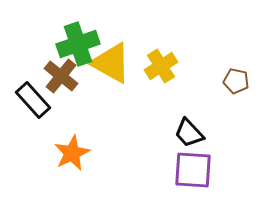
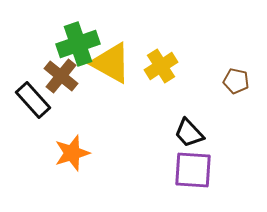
orange star: rotated 9 degrees clockwise
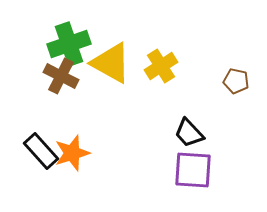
green cross: moved 9 px left
brown cross: rotated 12 degrees counterclockwise
black rectangle: moved 8 px right, 51 px down
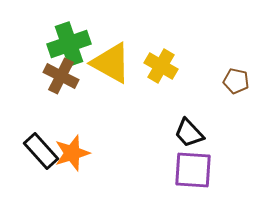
yellow cross: rotated 28 degrees counterclockwise
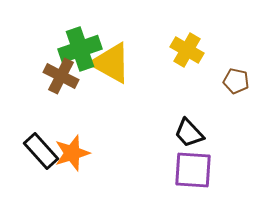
green cross: moved 11 px right, 5 px down
yellow cross: moved 26 px right, 16 px up
